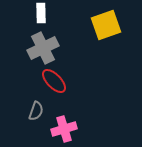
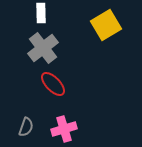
yellow square: rotated 12 degrees counterclockwise
gray cross: rotated 12 degrees counterclockwise
red ellipse: moved 1 px left, 3 px down
gray semicircle: moved 10 px left, 16 px down
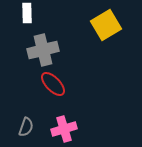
white rectangle: moved 14 px left
gray cross: moved 2 px down; rotated 24 degrees clockwise
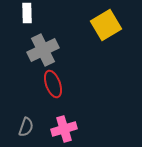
gray cross: rotated 12 degrees counterclockwise
red ellipse: rotated 24 degrees clockwise
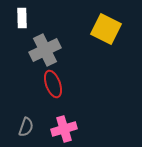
white rectangle: moved 5 px left, 5 px down
yellow square: moved 4 px down; rotated 32 degrees counterclockwise
gray cross: moved 2 px right
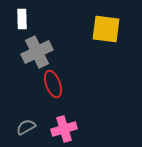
white rectangle: moved 1 px down
yellow square: rotated 20 degrees counterclockwise
gray cross: moved 8 px left, 2 px down
gray semicircle: rotated 138 degrees counterclockwise
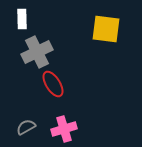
red ellipse: rotated 12 degrees counterclockwise
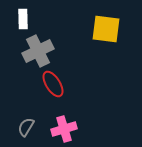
white rectangle: moved 1 px right
gray cross: moved 1 px right, 1 px up
gray semicircle: rotated 30 degrees counterclockwise
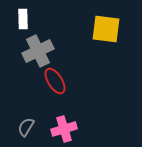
red ellipse: moved 2 px right, 3 px up
